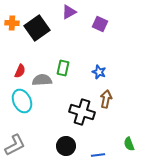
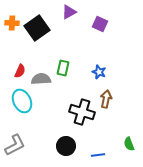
gray semicircle: moved 1 px left, 1 px up
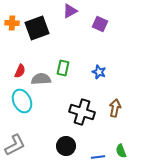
purple triangle: moved 1 px right, 1 px up
black square: rotated 15 degrees clockwise
brown arrow: moved 9 px right, 9 px down
green semicircle: moved 8 px left, 7 px down
blue line: moved 2 px down
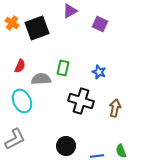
orange cross: rotated 32 degrees clockwise
red semicircle: moved 5 px up
black cross: moved 1 px left, 11 px up
gray L-shape: moved 6 px up
blue line: moved 1 px left, 1 px up
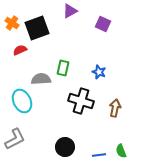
purple square: moved 3 px right
red semicircle: moved 16 px up; rotated 136 degrees counterclockwise
black circle: moved 1 px left, 1 px down
blue line: moved 2 px right, 1 px up
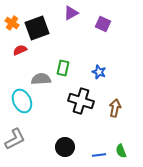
purple triangle: moved 1 px right, 2 px down
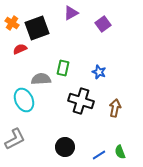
purple square: rotated 28 degrees clockwise
red semicircle: moved 1 px up
cyan ellipse: moved 2 px right, 1 px up
green semicircle: moved 1 px left, 1 px down
blue line: rotated 24 degrees counterclockwise
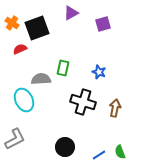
purple square: rotated 21 degrees clockwise
black cross: moved 2 px right, 1 px down
